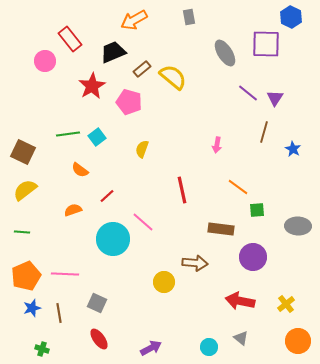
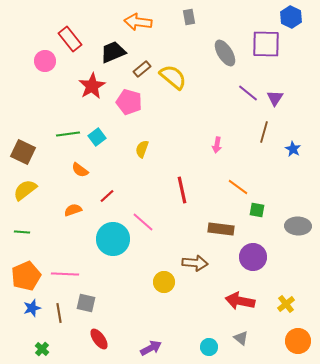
orange arrow at (134, 20): moved 4 px right, 2 px down; rotated 36 degrees clockwise
green square at (257, 210): rotated 14 degrees clockwise
gray square at (97, 303): moved 11 px left; rotated 12 degrees counterclockwise
green cross at (42, 349): rotated 24 degrees clockwise
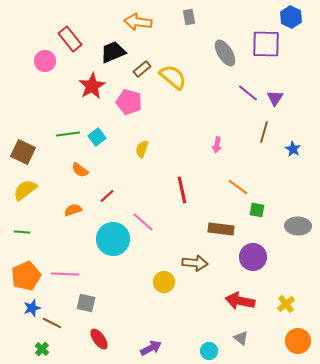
brown line at (59, 313): moved 7 px left, 10 px down; rotated 54 degrees counterclockwise
cyan circle at (209, 347): moved 4 px down
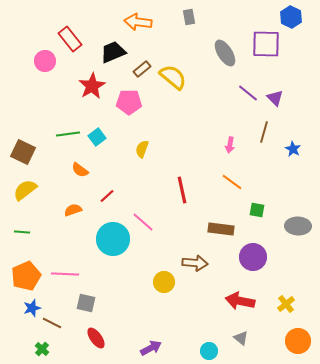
purple triangle at (275, 98): rotated 18 degrees counterclockwise
pink pentagon at (129, 102): rotated 15 degrees counterclockwise
pink arrow at (217, 145): moved 13 px right
orange line at (238, 187): moved 6 px left, 5 px up
red ellipse at (99, 339): moved 3 px left, 1 px up
